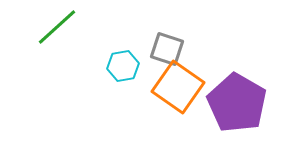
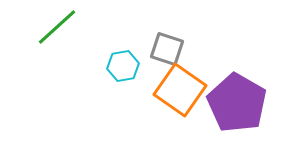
orange square: moved 2 px right, 3 px down
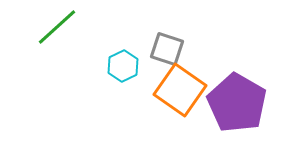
cyan hexagon: rotated 16 degrees counterclockwise
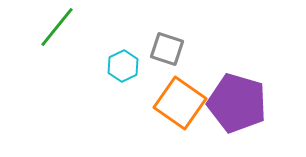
green line: rotated 9 degrees counterclockwise
orange square: moved 13 px down
purple pentagon: rotated 14 degrees counterclockwise
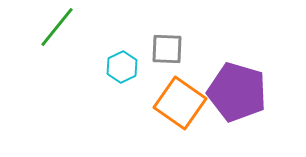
gray square: rotated 16 degrees counterclockwise
cyan hexagon: moved 1 px left, 1 px down
purple pentagon: moved 11 px up
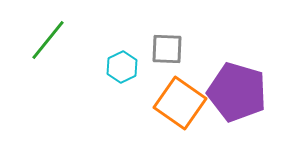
green line: moved 9 px left, 13 px down
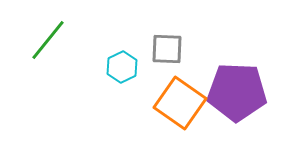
purple pentagon: rotated 14 degrees counterclockwise
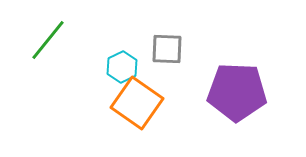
orange square: moved 43 px left
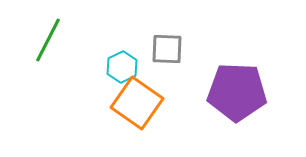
green line: rotated 12 degrees counterclockwise
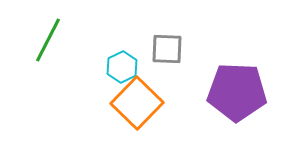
orange square: rotated 9 degrees clockwise
